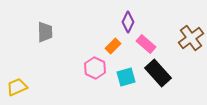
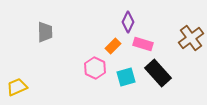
pink rectangle: moved 3 px left; rotated 24 degrees counterclockwise
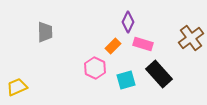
black rectangle: moved 1 px right, 1 px down
cyan square: moved 3 px down
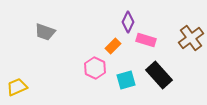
gray trapezoid: rotated 110 degrees clockwise
pink rectangle: moved 3 px right, 4 px up
black rectangle: moved 1 px down
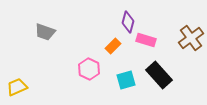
purple diamond: rotated 10 degrees counterclockwise
pink hexagon: moved 6 px left, 1 px down
